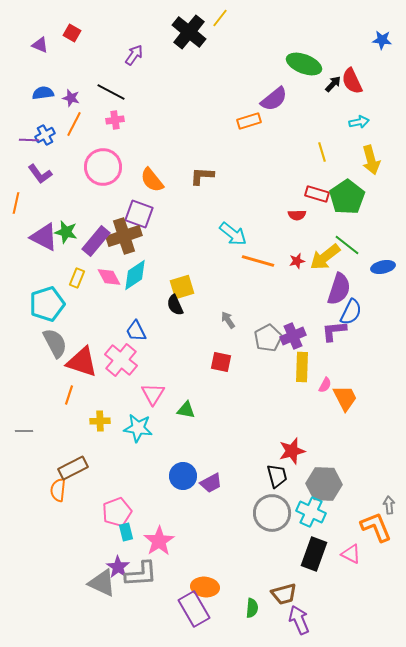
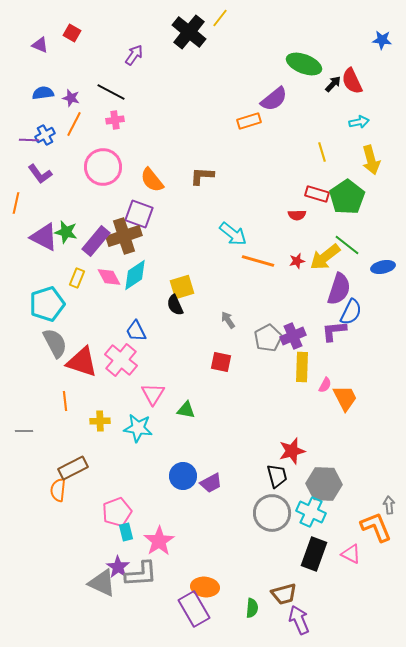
orange line at (69, 395): moved 4 px left, 6 px down; rotated 24 degrees counterclockwise
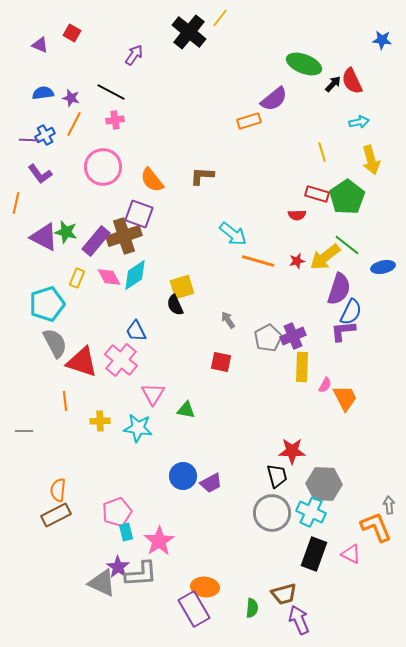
purple L-shape at (334, 331): moved 9 px right
red star at (292, 451): rotated 16 degrees clockwise
brown rectangle at (73, 468): moved 17 px left, 47 px down
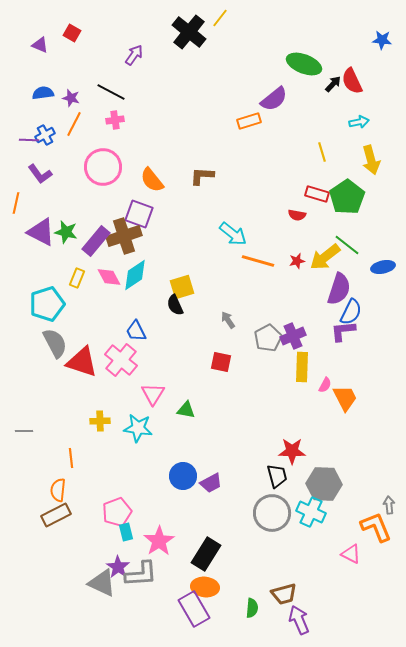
red semicircle at (297, 215): rotated 12 degrees clockwise
purple triangle at (44, 237): moved 3 px left, 5 px up
orange line at (65, 401): moved 6 px right, 57 px down
black rectangle at (314, 554): moved 108 px left; rotated 12 degrees clockwise
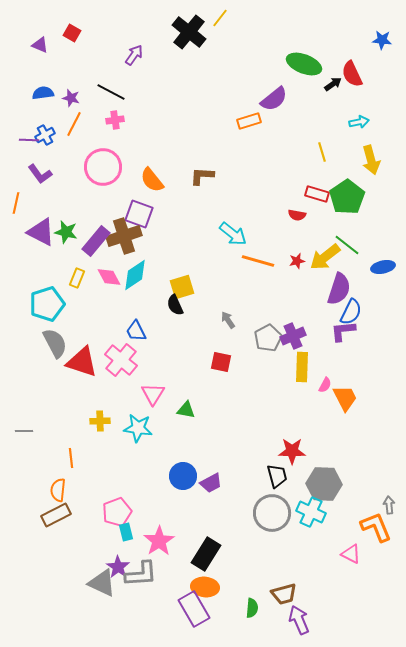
red semicircle at (352, 81): moved 7 px up
black arrow at (333, 84): rotated 12 degrees clockwise
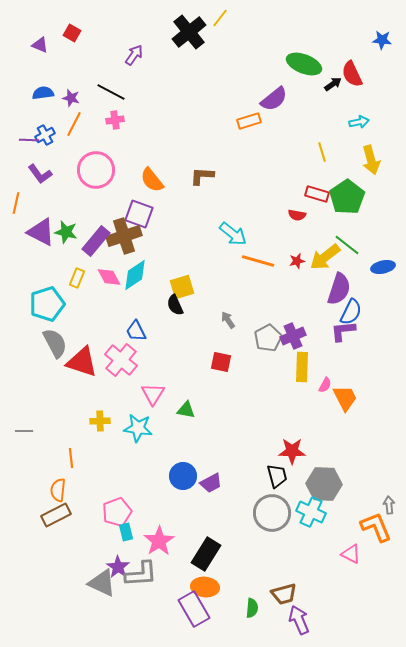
black cross at (189, 32): rotated 12 degrees clockwise
pink circle at (103, 167): moved 7 px left, 3 px down
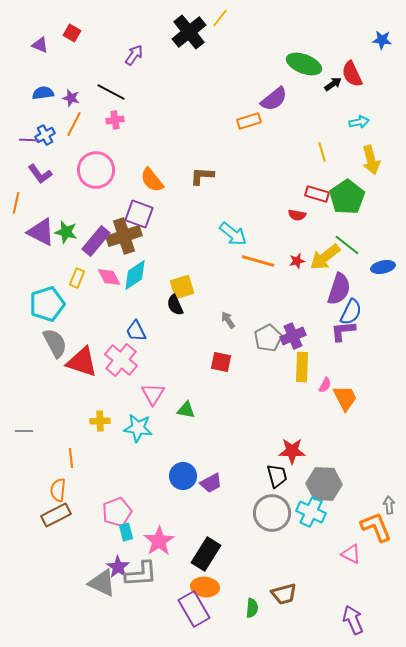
purple arrow at (299, 620): moved 54 px right
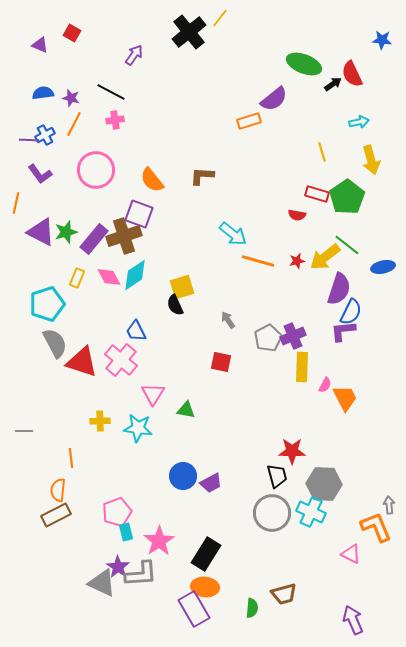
green star at (66, 232): rotated 30 degrees counterclockwise
purple rectangle at (96, 241): moved 2 px left, 2 px up
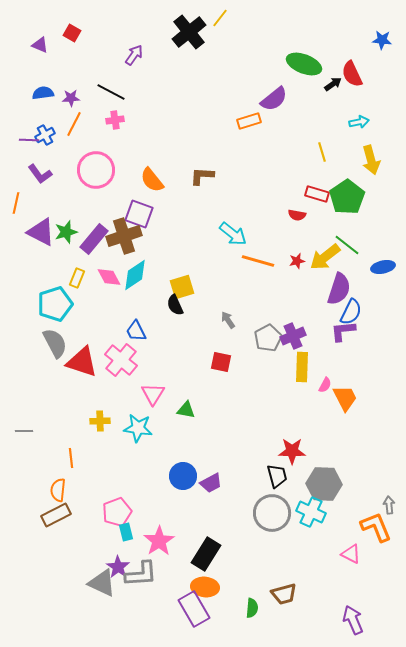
purple star at (71, 98): rotated 18 degrees counterclockwise
cyan pentagon at (47, 304): moved 8 px right
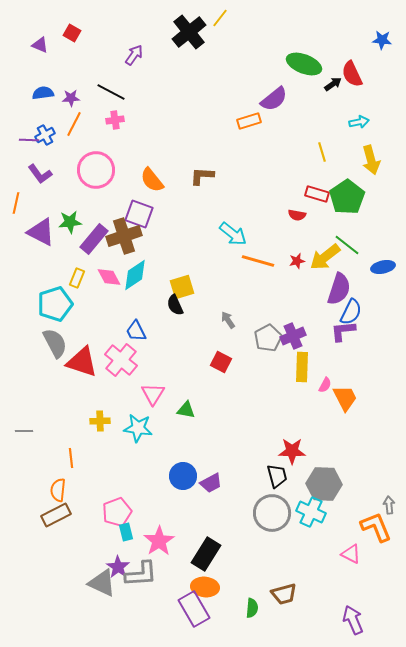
green star at (66, 232): moved 4 px right, 10 px up; rotated 10 degrees clockwise
red square at (221, 362): rotated 15 degrees clockwise
